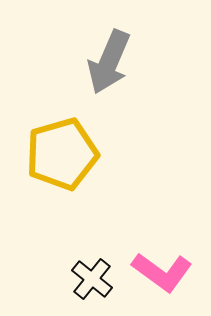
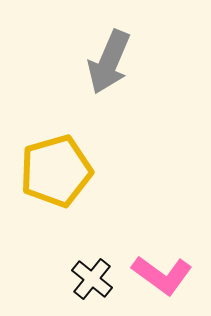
yellow pentagon: moved 6 px left, 17 px down
pink L-shape: moved 3 px down
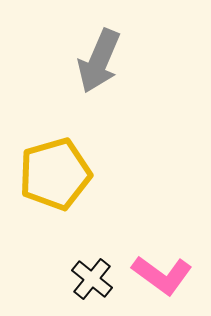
gray arrow: moved 10 px left, 1 px up
yellow pentagon: moved 1 px left, 3 px down
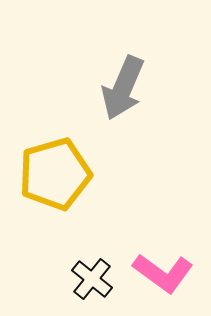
gray arrow: moved 24 px right, 27 px down
pink L-shape: moved 1 px right, 2 px up
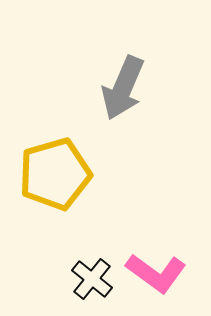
pink L-shape: moved 7 px left
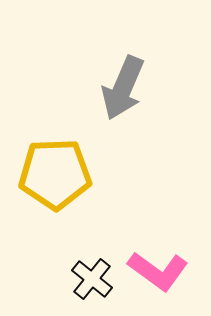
yellow pentagon: rotated 14 degrees clockwise
pink L-shape: moved 2 px right, 2 px up
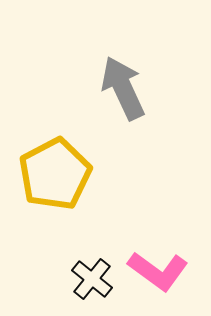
gray arrow: rotated 132 degrees clockwise
yellow pentagon: rotated 26 degrees counterclockwise
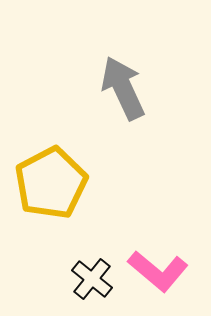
yellow pentagon: moved 4 px left, 9 px down
pink L-shape: rotated 4 degrees clockwise
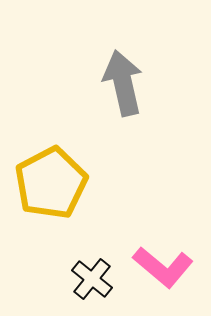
gray arrow: moved 5 px up; rotated 12 degrees clockwise
pink L-shape: moved 5 px right, 4 px up
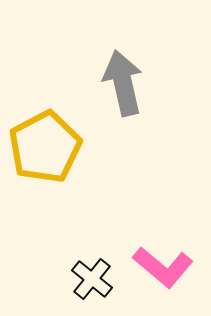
yellow pentagon: moved 6 px left, 36 px up
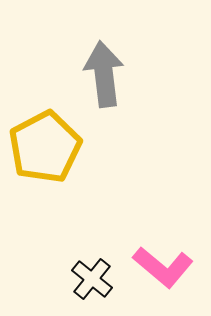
gray arrow: moved 19 px left, 9 px up; rotated 6 degrees clockwise
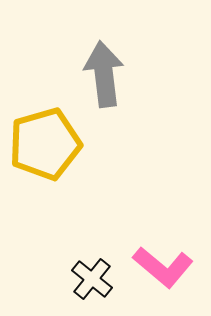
yellow pentagon: moved 3 px up; rotated 12 degrees clockwise
